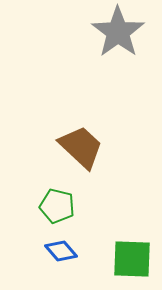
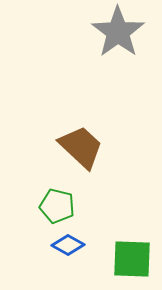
blue diamond: moved 7 px right, 6 px up; rotated 20 degrees counterclockwise
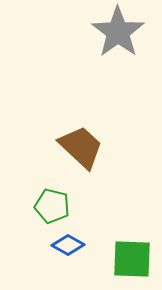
green pentagon: moved 5 px left
